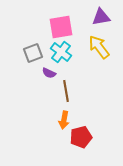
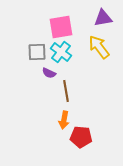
purple triangle: moved 2 px right, 1 px down
gray square: moved 4 px right, 1 px up; rotated 18 degrees clockwise
red pentagon: rotated 20 degrees clockwise
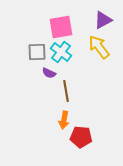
purple triangle: moved 2 px down; rotated 18 degrees counterclockwise
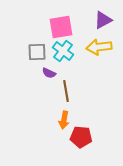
yellow arrow: rotated 60 degrees counterclockwise
cyan cross: moved 2 px right, 1 px up
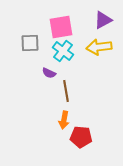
gray square: moved 7 px left, 9 px up
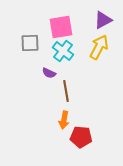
yellow arrow: rotated 125 degrees clockwise
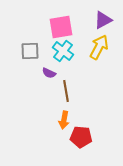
gray square: moved 8 px down
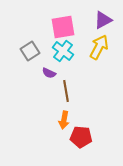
pink square: moved 2 px right
gray square: rotated 30 degrees counterclockwise
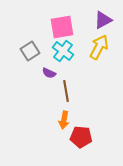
pink square: moved 1 px left
